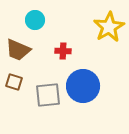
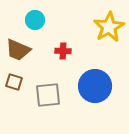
blue circle: moved 12 px right
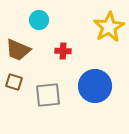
cyan circle: moved 4 px right
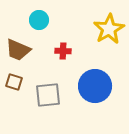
yellow star: moved 2 px down
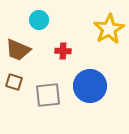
blue circle: moved 5 px left
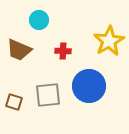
yellow star: moved 12 px down
brown trapezoid: moved 1 px right
brown square: moved 20 px down
blue circle: moved 1 px left
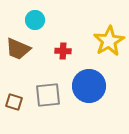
cyan circle: moved 4 px left
brown trapezoid: moved 1 px left, 1 px up
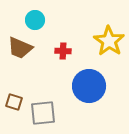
yellow star: rotated 8 degrees counterclockwise
brown trapezoid: moved 2 px right, 1 px up
gray square: moved 5 px left, 18 px down
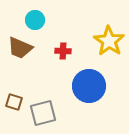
gray square: rotated 8 degrees counterclockwise
